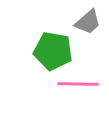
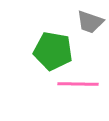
gray trapezoid: moved 2 px right; rotated 60 degrees clockwise
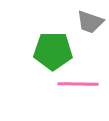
green pentagon: rotated 9 degrees counterclockwise
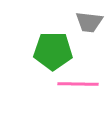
gray trapezoid: moved 1 px left; rotated 12 degrees counterclockwise
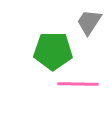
gray trapezoid: rotated 116 degrees clockwise
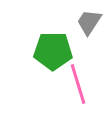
pink line: rotated 72 degrees clockwise
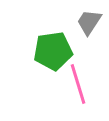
green pentagon: rotated 9 degrees counterclockwise
